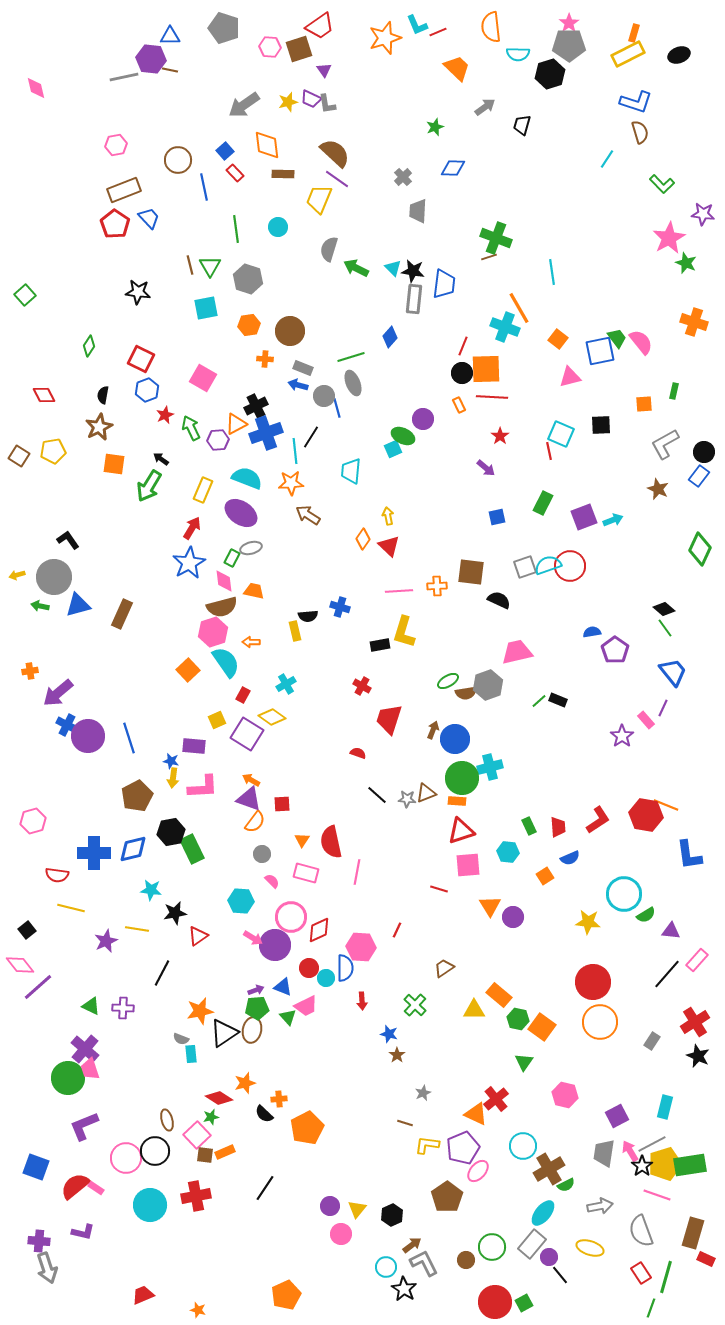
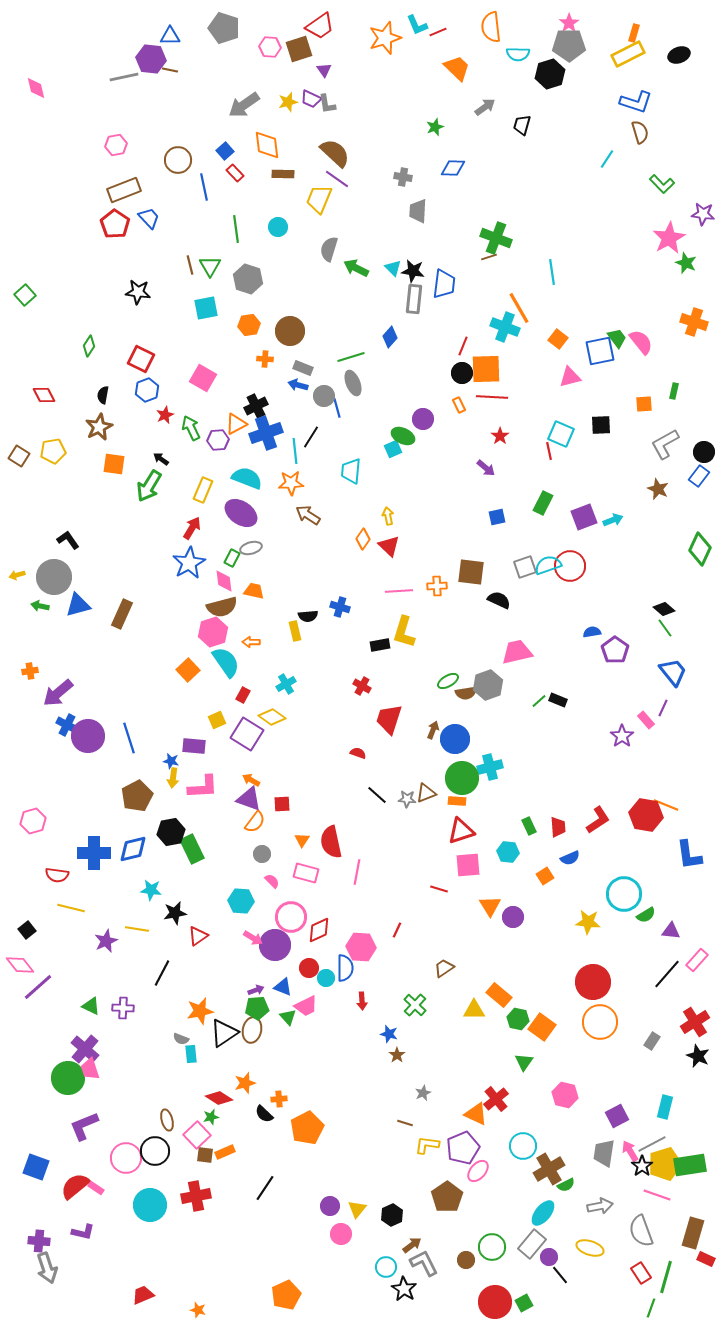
gray cross at (403, 177): rotated 36 degrees counterclockwise
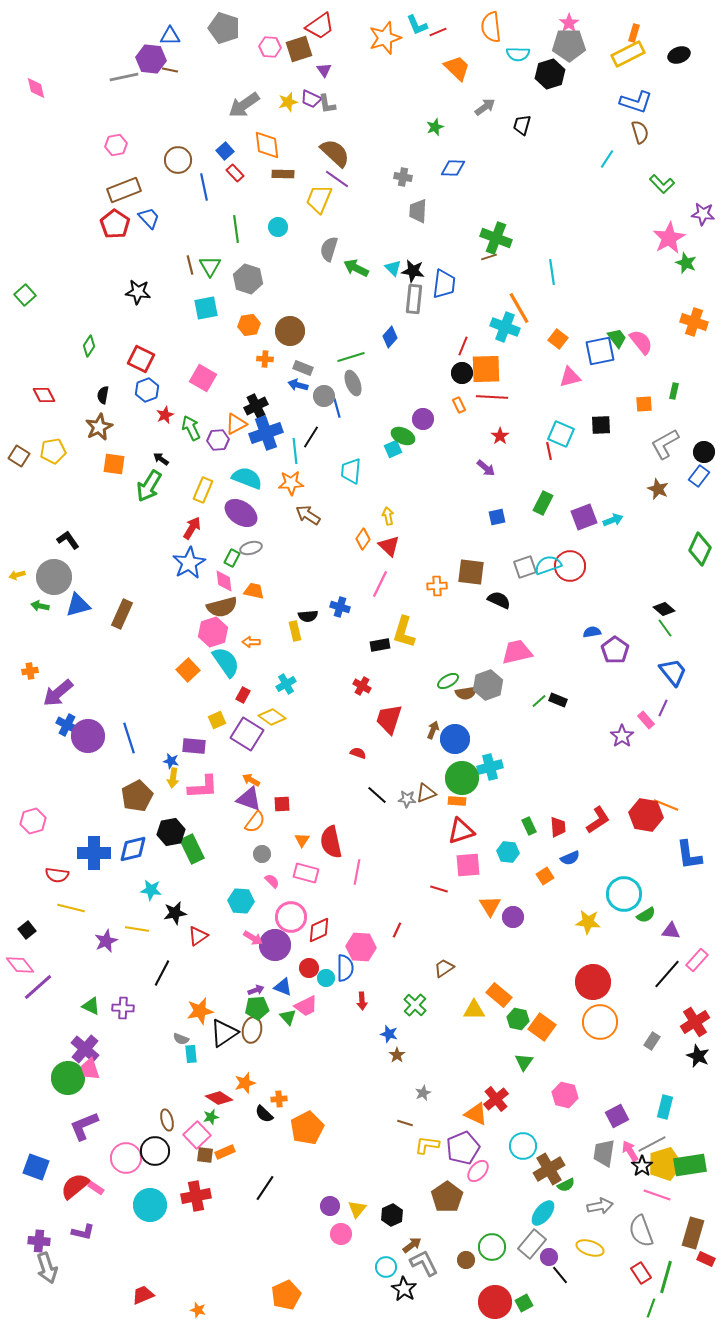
pink line at (399, 591): moved 19 px left, 7 px up; rotated 60 degrees counterclockwise
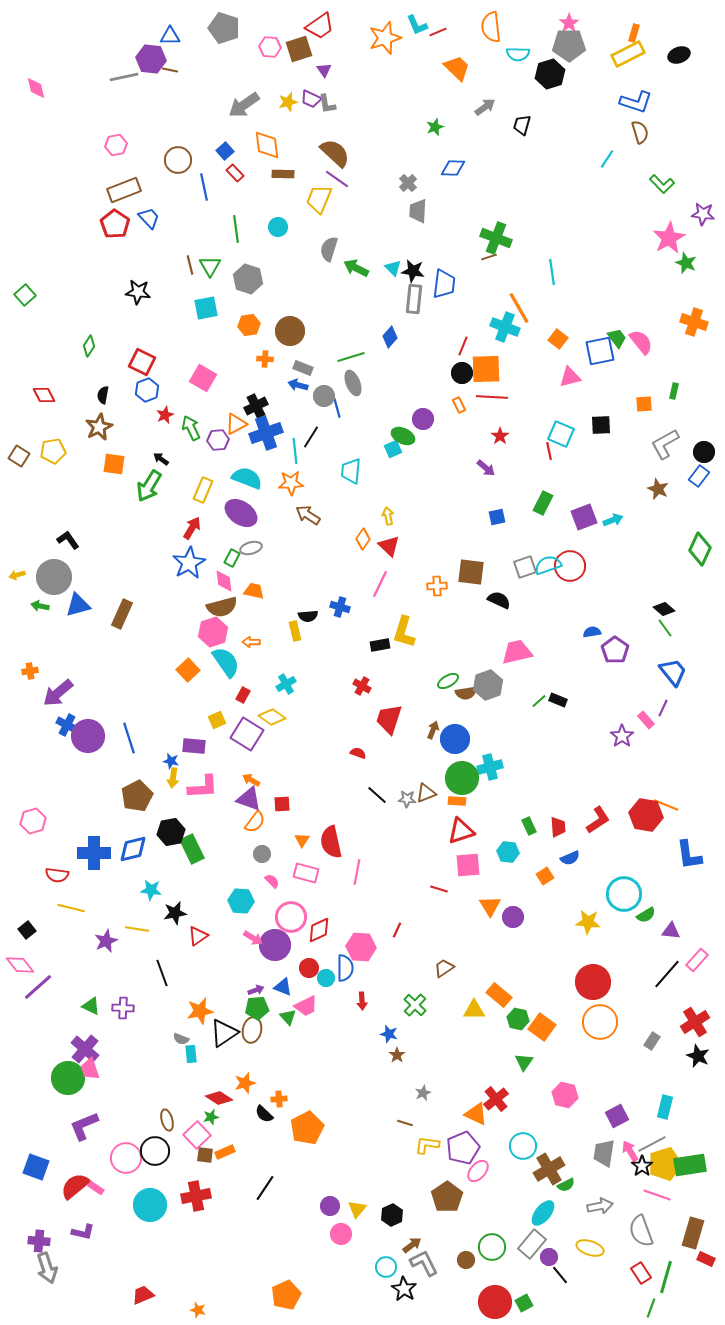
gray cross at (403, 177): moved 5 px right, 6 px down; rotated 36 degrees clockwise
red square at (141, 359): moved 1 px right, 3 px down
black line at (162, 973): rotated 48 degrees counterclockwise
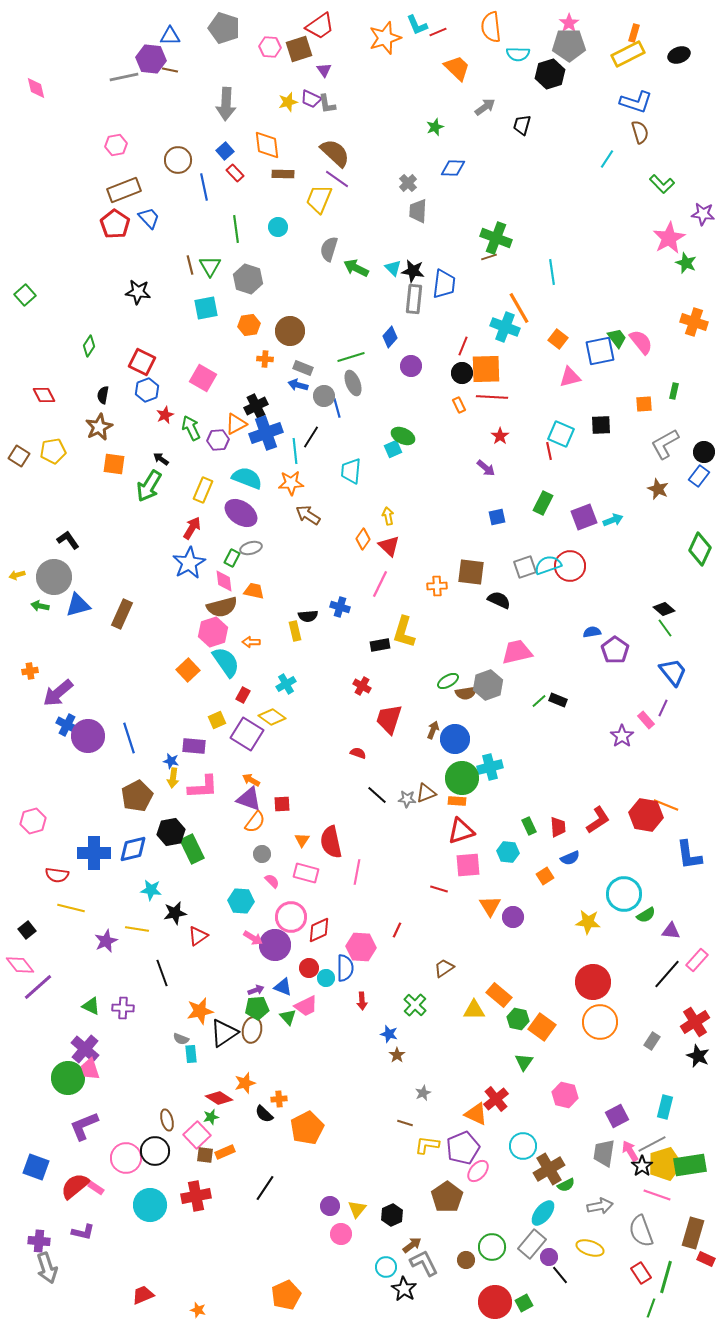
gray arrow at (244, 105): moved 18 px left, 1 px up; rotated 52 degrees counterclockwise
purple circle at (423, 419): moved 12 px left, 53 px up
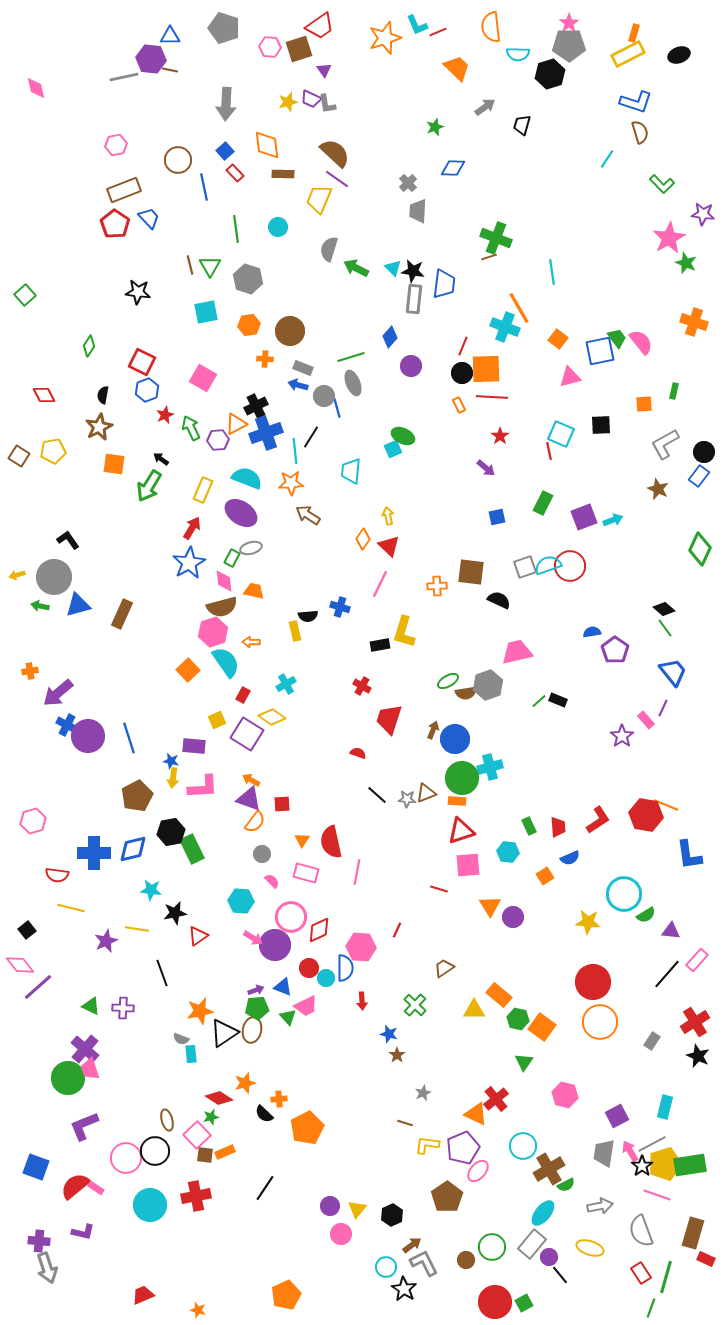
cyan square at (206, 308): moved 4 px down
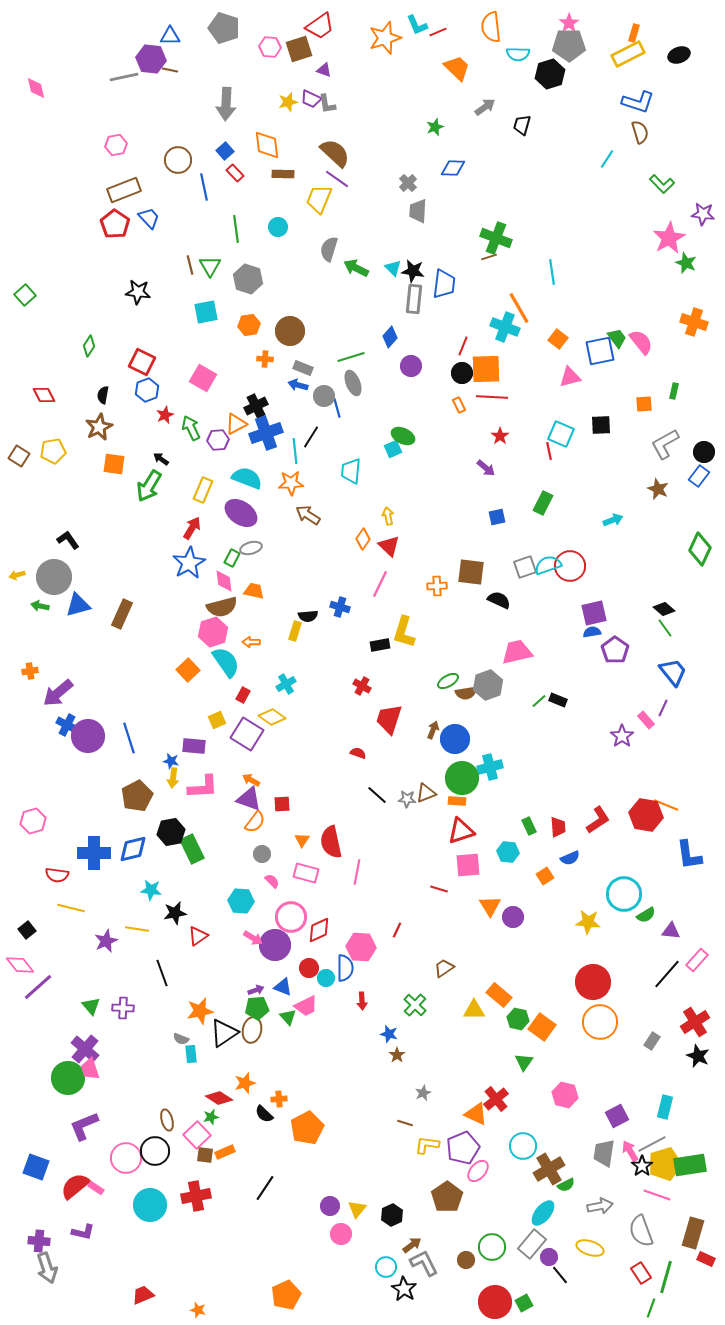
purple triangle at (324, 70): rotated 35 degrees counterclockwise
blue L-shape at (636, 102): moved 2 px right
purple square at (584, 517): moved 10 px right, 96 px down; rotated 8 degrees clockwise
yellow rectangle at (295, 631): rotated 30 degrees clockwise
green triangle at (91, 1006): rotated 24 degrees clockwise
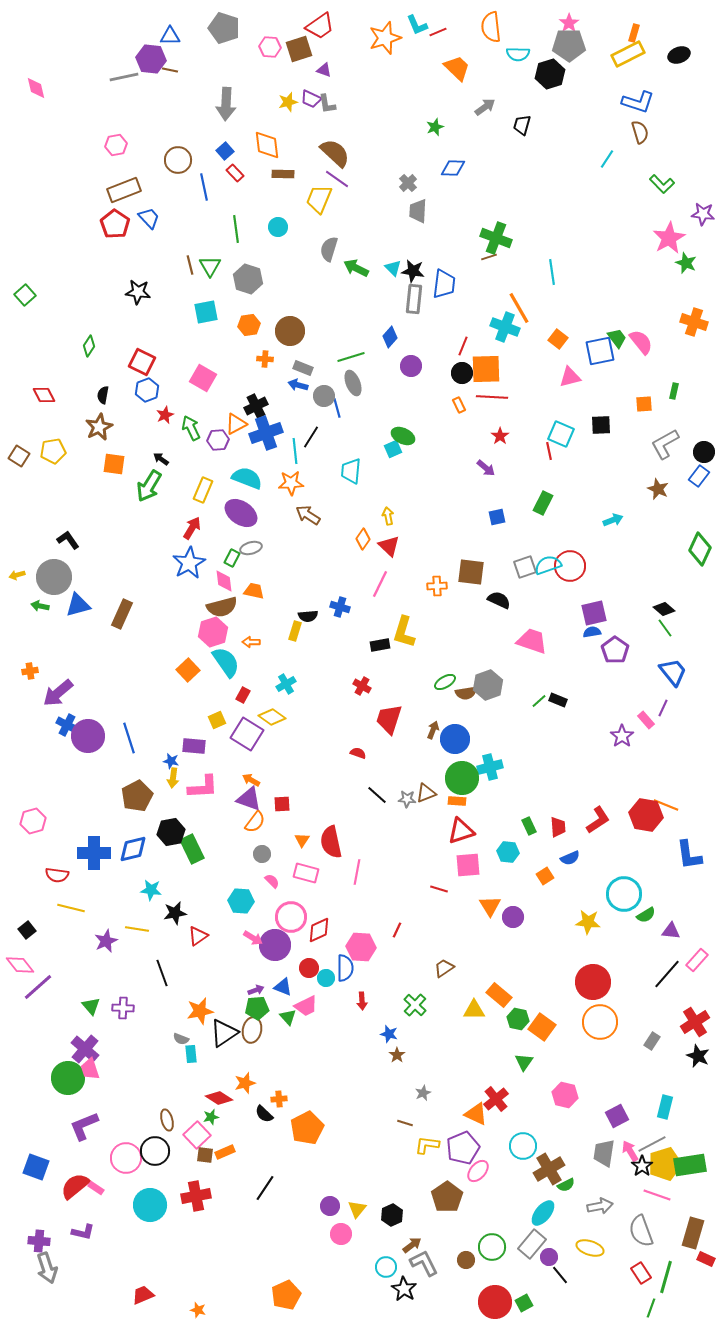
pink trapezoid at (517, 652): moved 15 px right, 11 px up; rotated 32 degrees clockwise
green ellipse at (448, 681): moved 3 px left, 1 px down
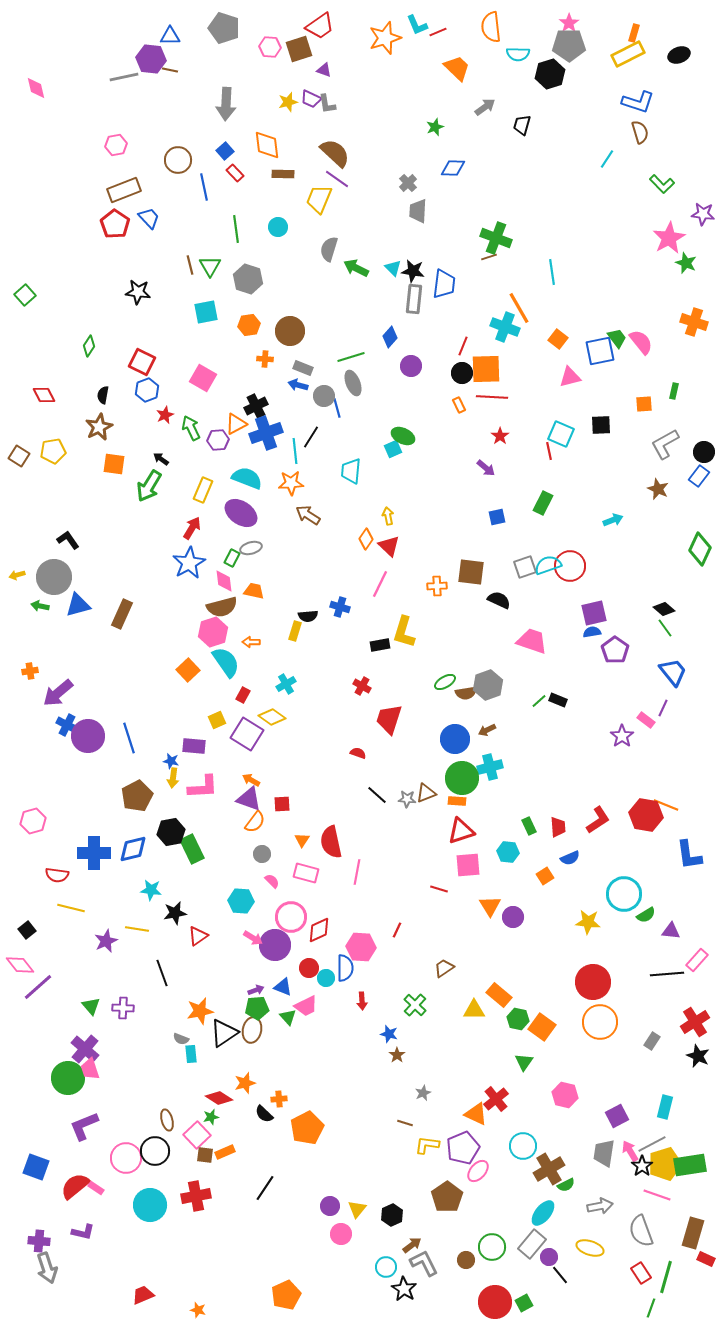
orange diamond at (363, 539): moved 3 px right
pink rectangle at (646, 720): rotated 12 degrees counterclockwise
brown arrow at (433, 730): moved 54 px right; rotated 138 degrees counterclockwise
black line at (667, 974): rotated 44 degrees clockwise
